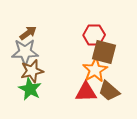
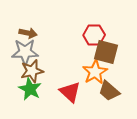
brown arrow: rotated 48 degrees clockwise
brown square: moved 2 px right
orange star: moved 2 px down
red triangle: moved 16 px left; rotated 45 degrees clockwise
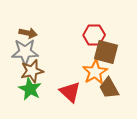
brown trapezoid: moved 3 px up; rotated 20 degrees clockwise
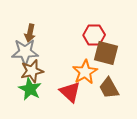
brown arrow: moved 2 px right; rotated 90 degrees clockwise
brown square: moved 1 px down
orange star: moved 10 px left
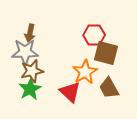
green star: rotated 15 degrees clockwise
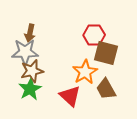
brown trapezoid: moved 3 px left, 1 px down
red triangle: moved 4 px down
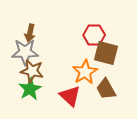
brown star: rotated 25 degrees clockwise
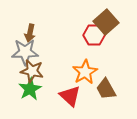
brown square: moved 31 px up; rotated 35 degrees clockwise
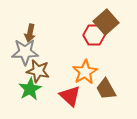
brown star: moved 6 px right
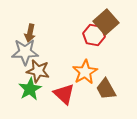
red hexagon: rotated 10 degrees clockwise
red triangle: moved 6 px left, 2 px up
